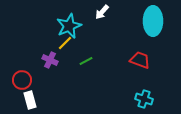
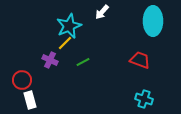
green line: moved 3 px left, 1 px down
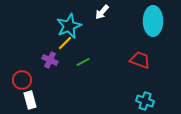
cyan cross: moved 1 px right, 2 px down
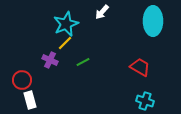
cyan star: moved 3 px left, 2 px up
red trapezoid: moved 7 px down; rotated 10 degrees clockwise
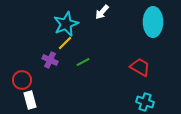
cyan ellipse: moved 1 px down
cyan cross: moved 1 px down
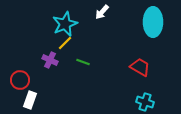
cyan star: moved 1 px left
green line: rotated 48 degrees clockwise
red circle: moved 2 px left
white rectangle: rotated 36 degrees clockwise
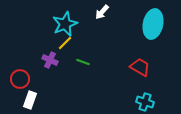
cyan ellipse: moved 2 px down; rotated 12 degrees clockwise
red circle: moved 1 px up
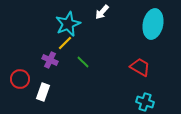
cyan star: moved 3 px right
green line: rotated 24 degrees clockwise
white rectangle: moved 13 px right, 8 px up
